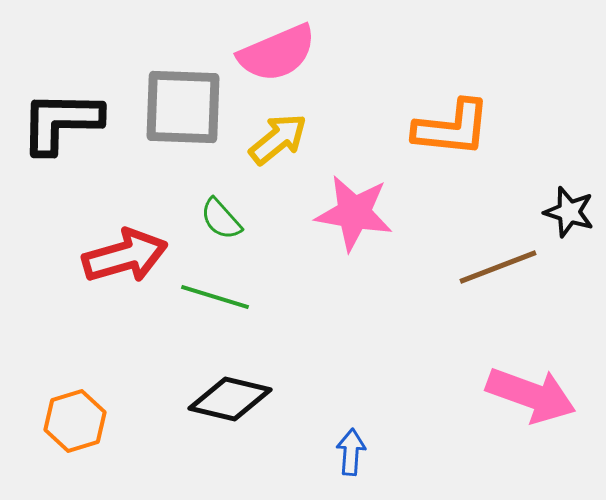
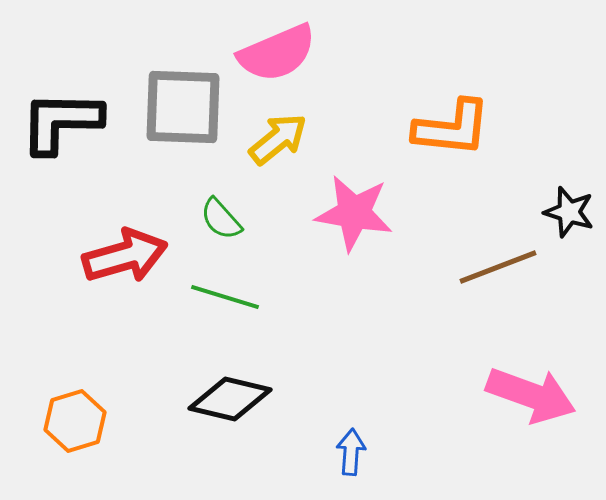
green line: moved 10 px right
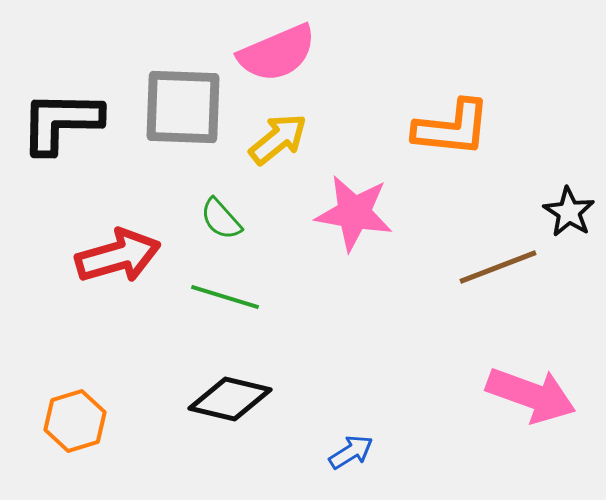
black star: rotated 15 degrees clockwise
red arrow: moved 7 px left
blue arrow: rotated 54 degrees clockwise
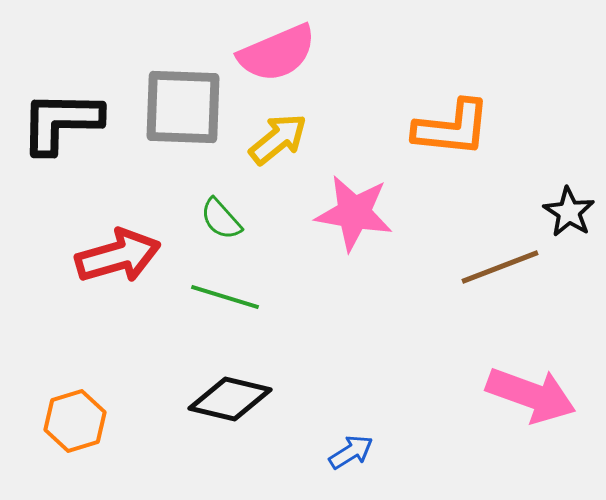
brown line: moved 2 px right
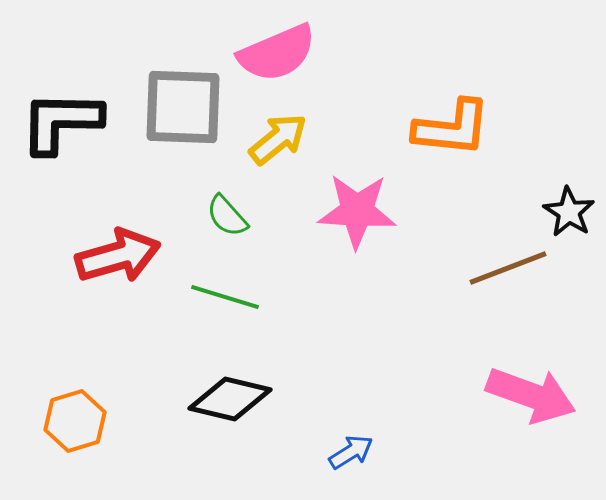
pink star: moved 3 px right, 2 px up; rotated 6 degrees counterclockwise
green semicircle: moved 6 px right, 3 px up
brown line: moved 8 px right, 1 px down
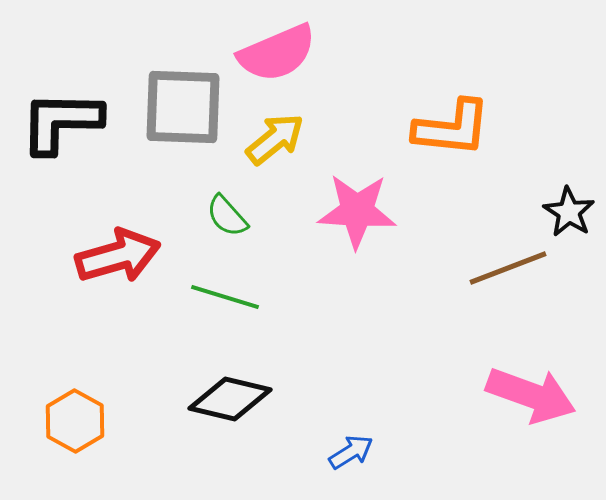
yellow arrow: moved 3 px left
orange hexagon: rotated 14 degrees counterclockwise
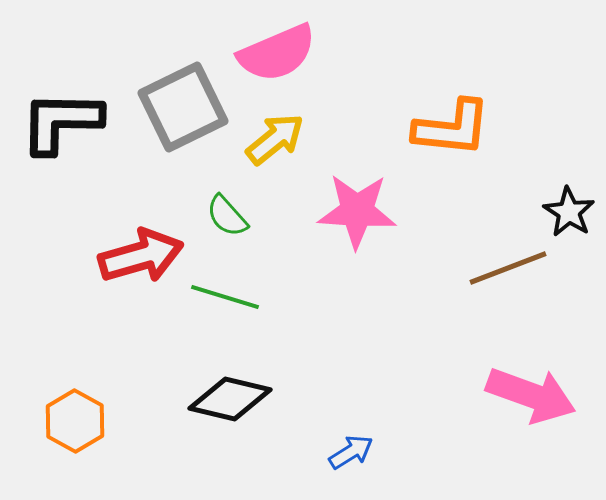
gray square: rotated 28 degrees counterclockwise
red arrow: moved 23 px right
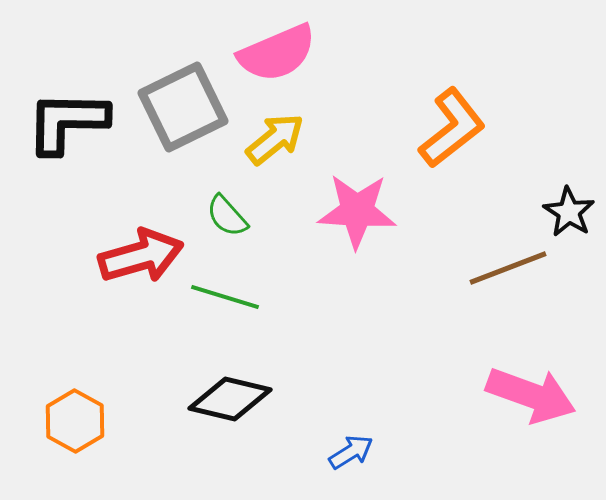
black L-shape: moved 6 px right
orange L-shape: rotated 44 degrees counterclockwise
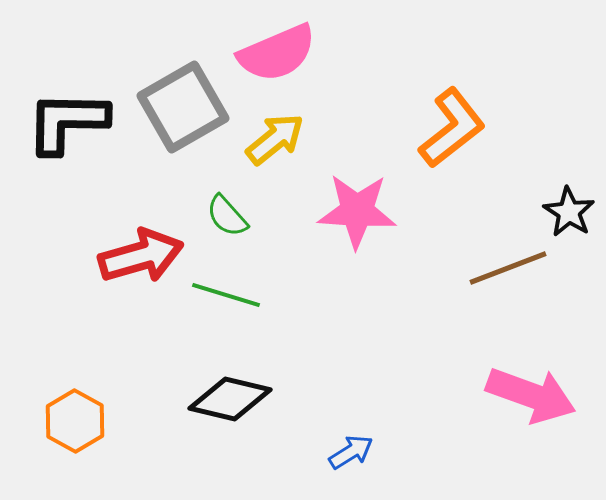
gray square: rotated 4 degrees counterclockwise
green line: moved 1 px right, 2 px up
